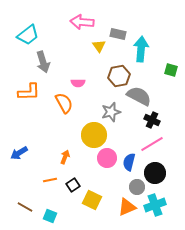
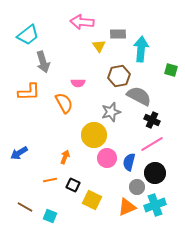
gray rectangle: rotated 14 degrees counterclockwise
black square: rotated 32 degrees counterclockwise
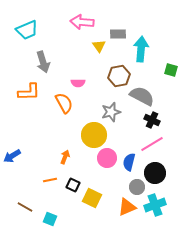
cyan trapezoid: moved 1 px left, 5 px up; rotated 15 degrees clockwise
gray semicircle: moved 3 px right
blue arrow: moved 7 px left, 3 px down
yellow square: moved 2 px up
cyan square: moved 3 px down
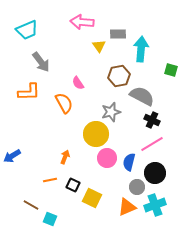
gray arrow: moved 2 px left; rotated 20 degrees counterclockwise
pink semicircle: rotated 56 degrees clockwise
yellow circle: moved 2 px right, 1 px up
brown line: moved 6 px right, 2 px up
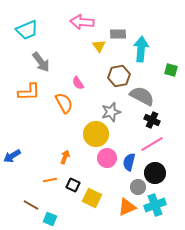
gray circle: moved 1 px right
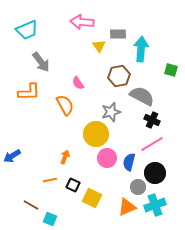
orange semicircle: moved 1 px right, 2 px down
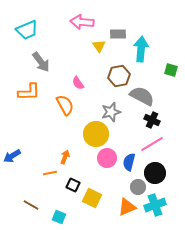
orange line: moved 7 px up
cyan square: moved 9 px right, 2 px up
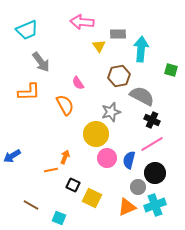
blue semicircle: moved 2 px up
orange line: moved 1 px right, 3 px up
cyan square: moved 1 px down
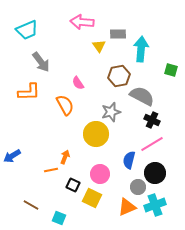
pink circle: moved 7 px left, 16 px down
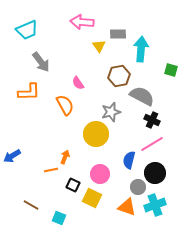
orange triangle: rotated 42 degrees clockwise
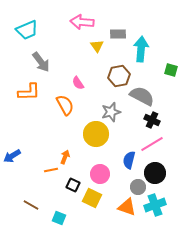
yellow triangle: moved 2 px left
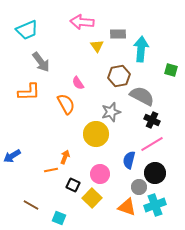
orange semicircle: moved 1 px right, 1 px up
gray circle: moved 1 px right
yellow square: rotated 18 degrees clockwise
